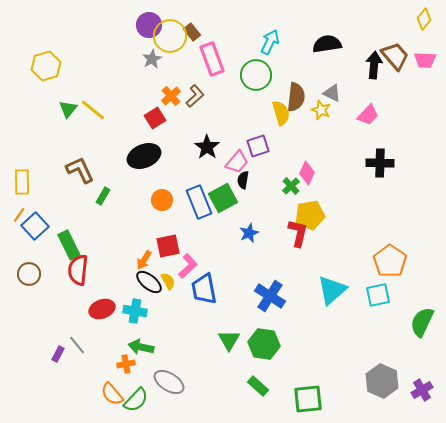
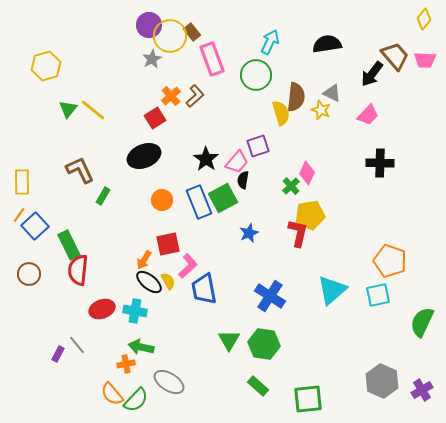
black arrow at (374, 65): moved 2 px left, 9 px down; rotated 148 degrees counterclockwise
black star at (207, 147): moved 1 px left, 12 px down
red square at (168, 246): moved 2 px up
orange pentagon at (390, 261): rotated 16 degrees counterclockwise
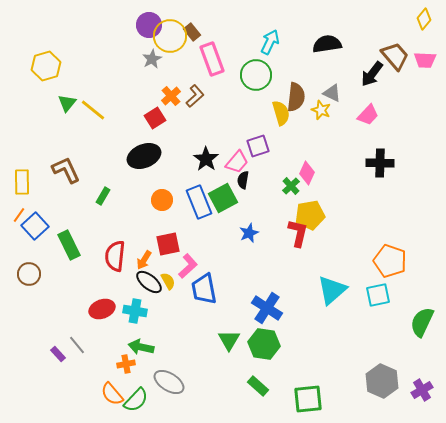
green triangle at (68, 109): moved 1 px left, 6 px up
brown L-shape at (80, 170): moved 14 px left
red semicircle at (78, 270): moved 37 px right, 14 px up
blue cross at (270, 296): moved 3 px left, 12 px down
purple rectangle at (58, 354): rotated 70 degrees counterclockwise
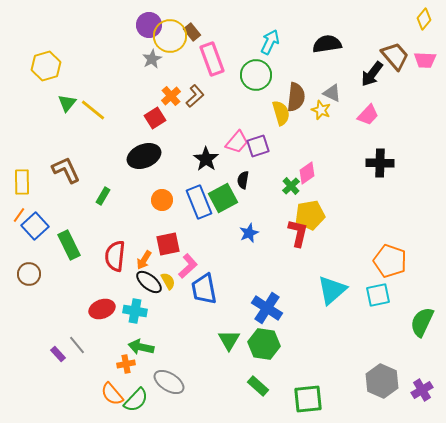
pink trapezoid at (237, 162): moved 20 px up
pink diamond at (307, 173): rotated 30 degrees clockwise
